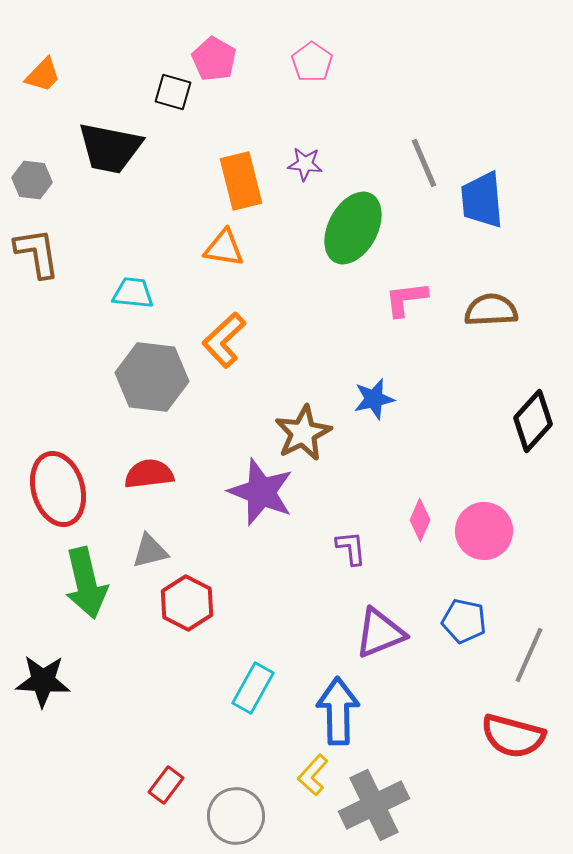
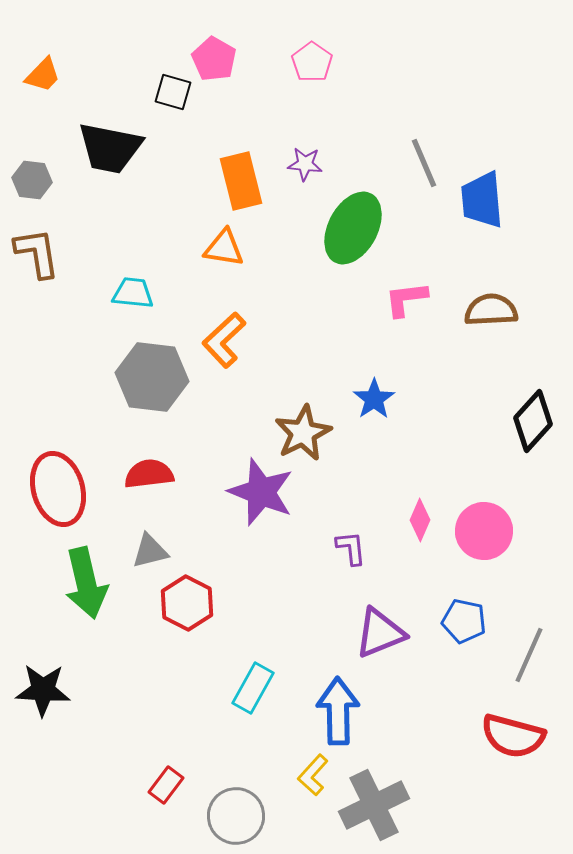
blue star at (374, 399): rotated 21 degrees counterclockwise
black star at (43, 681): moved 9 px down
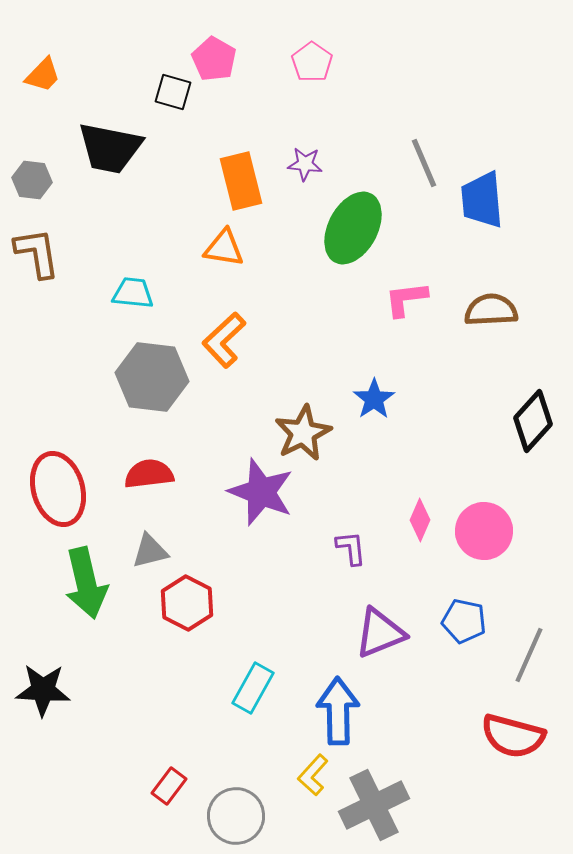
red rectangle at (166, 785): moved 3 px right, 1 px down
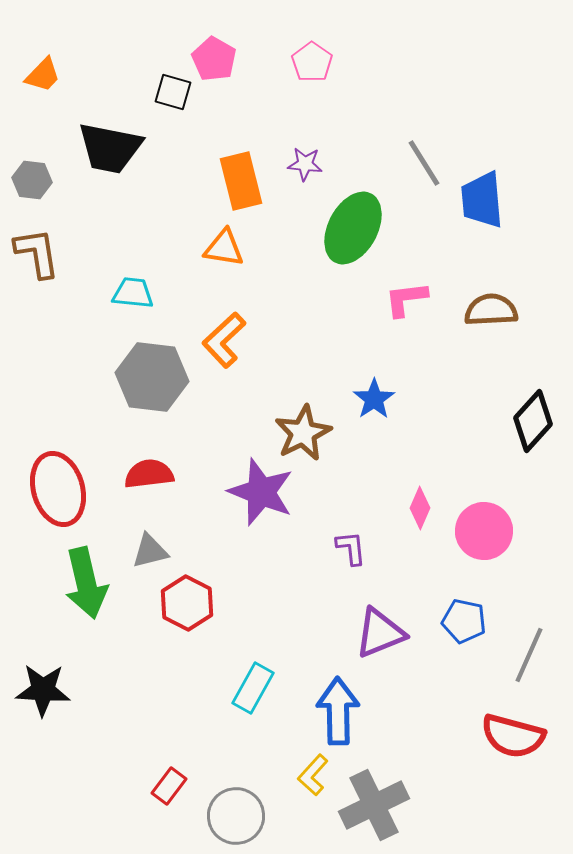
gray line at (424, 163): rotated 9 degrees counterclockwise
pink diamond at (420, 520): moved 12 px up
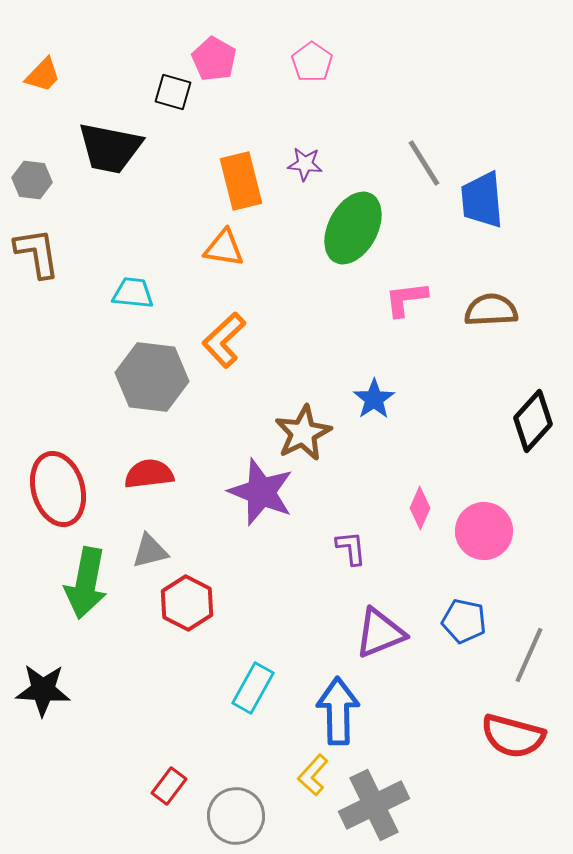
green arrow at (86, 583): rotated 24 degrees clockwise
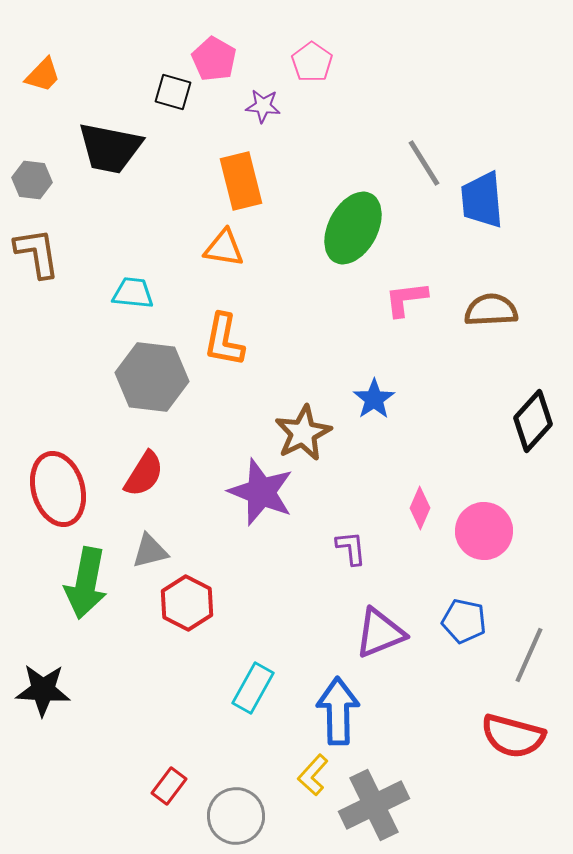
purple star at (305, 164): moved 42 px left, 58 px up
orange L-shape at (224, 340): rotated 36 degrees counterclockwise
red semicircle at (149, 474): moved 5 px left; rotated 129 degrees clockwise
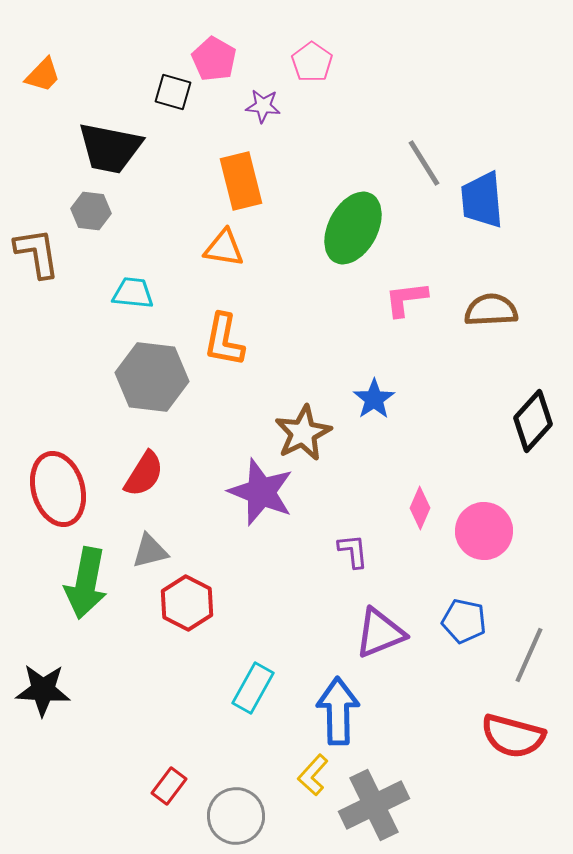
gray hexagon at (32, 180): moved 59 px right, 31 px down
purple L-shape at (351, 548): moved 2 px right, 3 px down
